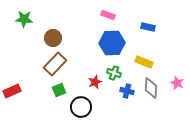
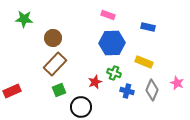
gray diamond: moved 1 px right, 2 px down; rotated 20 degrees clockwise
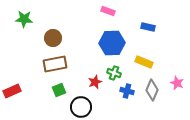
pink rectangle: moved 4 px up
brown rectangle: rotated 35 degrees clockwise
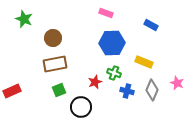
pink rectangle: moved 2 px left, 2 px down
green star: rotated 18 degrees clockwise
blue rectangle: moved 3 px right, 2 px up; rotated 16 degrees clockwise
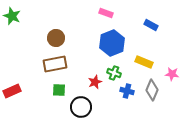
green star: moved 12 px left, 3 px up
brown circle: moved 3 px right
blue hexagon: rotated 20 degrees counterclockwise
pink star: moved 5 px left, 9 px up; rotated 16 degrees counterclockwise
green square: rotated 24 degrees clockwise
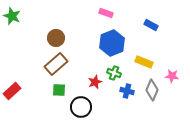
brown rectangle: moved 1 px right; rotated 30 degrees counterclockwise
pink star: moved 2 px down
red rectangle: rotated 18 degrees counterclockwise
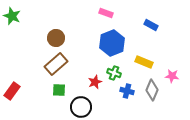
red rectangle: rotated 12 degrees counterclockwise
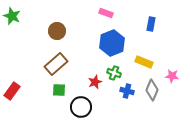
blue rectangle: moved 1 px up; rotated 72 degrees clockwise
brown circle: moved 1 px right, 7 px up
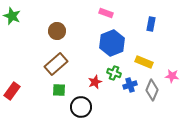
blue cross: moved 3 px right, 6 px up; rotated 32 degrees counterclockwise
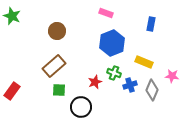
brown rectangle: moved 2 px left, 2 px down
